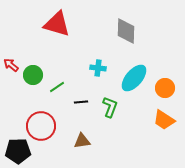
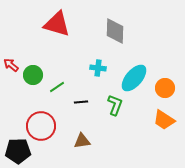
gray diamond: moved 11 px left
green L-shape: moved 5 px right, 2 px up
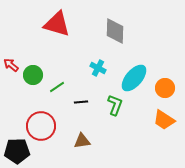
cyan cross: rotated 21 degrees clockwise
black pentagon: moved 1 px left
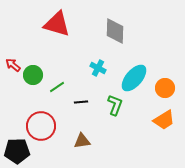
red arrow: moved 2 px right
orange trapezoid: rotated 65 degrees counterclockwise
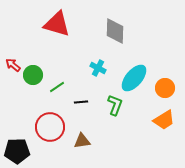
red circle: moved 9 px right, 1 px down
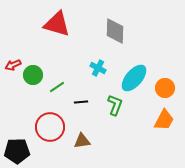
red arrow: rotated 63 degrees counterclockwise
orange trapezoid: rotated 30 degrees counterclockwise
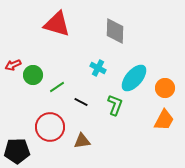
black line: rotated 32 degrees clockwise
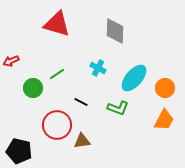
red arrow: moved 2 px left, 4 px up
green circle: moved 13 px down
green line: moved 13 px up
green L-shape: moved 3 px right, 3 px down; rotated 90 degrees clockwise
red circle: moved 7 px right, 2 px up
black pentagon: moved 2 px right; rotated 15 degrees clockwise
